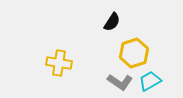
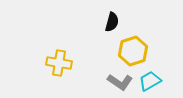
black semicircle: rotated 18 degrees counterclockwise
yellow hexagon: moved 1 px left, 2 px up
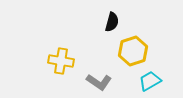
yellow cross: moved 2 px right, 2 px up
gray L-shape: moved 21 px left
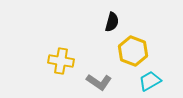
yellow hexagon: rotated 20 degrees counterclockwise
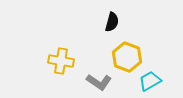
yellow hexagon: moved 6 px left, 6 px down
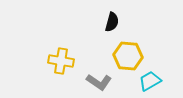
yellow hexagon: moved 1 px right, 1 px up; rotated 16 degrees counterclockwise
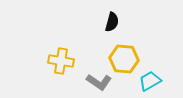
yellow hexagon: moved 4 px left, 3 px down
